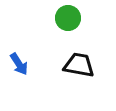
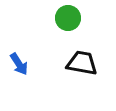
black trapezoid: moved 3 px right, 2 px up
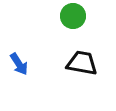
green circle: moved 5 px right, 2 px up
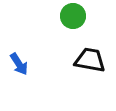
black trapezoid: moved 8 px right, 3 px up
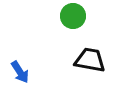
blue arrow: moved 1 px right, 8 px down
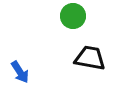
black trapezoid: moved 2 px up
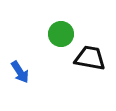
green circle: moved 12 px left, 18 px down
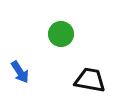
black trapezoid: moved 22 px down
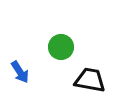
green circle: moved 13 px down
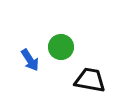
blue arrow: moved 10 px right, 12 px up
